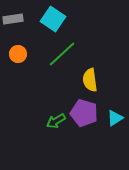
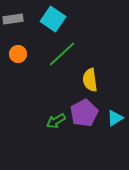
purple pentagon: rotated 28 degrees clockwise
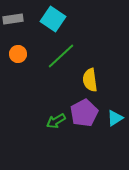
green line: moved 1 px left, 2 px down
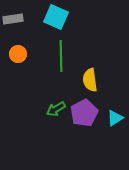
cyan square: moved 3 px right, 2 px up; rotated 10 degrees counterclockwise
green line: rotated 48 degrees counterclockwise
green arrow: moved 12 px up
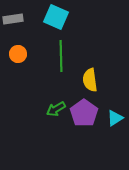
purple pentagon: rotated 8 degrees counterclockwise
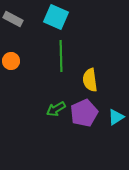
gray rectangle: rotated 36 degrees clockwise
orange circle: moved 7 px left, 7 px down
purple pentagon: rotated 12 degrees clockwise
cyan triangle: moved 1 px right, 1 px up
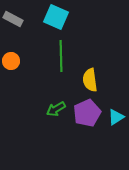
purple pentagon: moved 3 px right
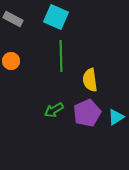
green arrow: moved 2 px left, 1 px down
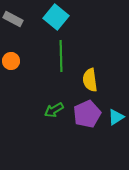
cyan square: rotated 15 degrees clockwise
purple pentagon: moved 1 px down
